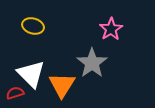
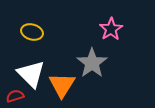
yellow ellipse: moved 1 px left, 6 px down
red semicircle: moved 3 px down
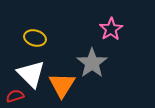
yellow ellipse: moved 3 px right, 6 px down
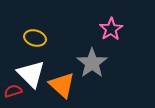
orange triangle: rotated 20 degrees counterclockwise
red semicircle: moved 2 px left, 5 px up
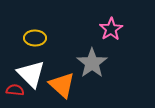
yellow ellipse: rotated 15 degrees counterclockwise
red semicircle: moved 2 px right, 1 px up; rotated 24 degrees clockwise
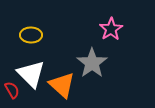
yellow ellipse: moved 4 px left, 3 px up
red semicircle: moved 3 px left; rotated 54 degrees clockwise
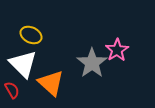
pink star: moved 6 px right, 21 px down
yellow ellipse: rotated 25 degrees clockwise
white triangle: moved 8 px left, 10 px up
orange triangle: moved 11 px left, 2 px up
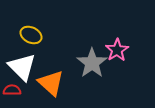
white triangle: moved 1 px left, 3 px down
red semicircle: rotated 60 degrees counterclockwise
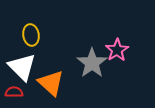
yellow ellipse: rotated 55 degrees clockwise
red semicircle: moved 2 px right, 2 px down
